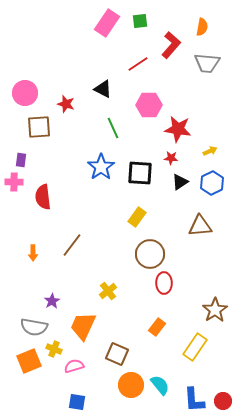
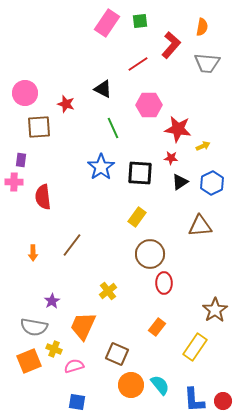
yellow arrow at (210, 151): moved 7 px left, 5 px up
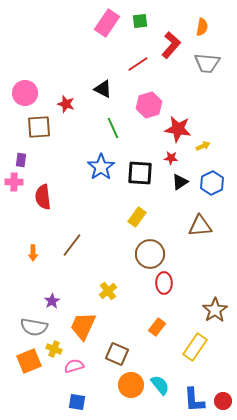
pink hexagon at (149, 105): rotated 15 degrees counterclockwise
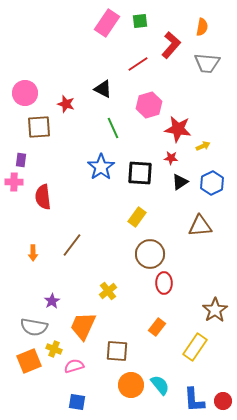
brown square at (117, 354): moved 3 px up; rotated 20 degrees counterclockwise
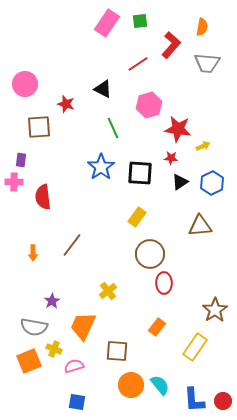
pink circle at (25, 93): moved 9 px up
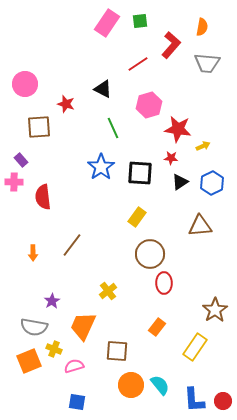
purple rectangle at (21, 160): rotated 48 degrees counterclockwise
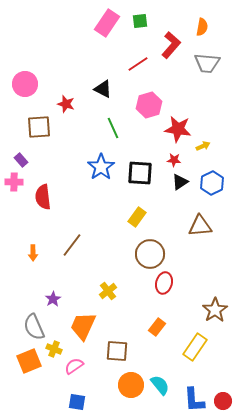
red star at (171, 158): moved 3 px right, 2 px down
red ellipse at (164, 283): rotated 15 degrees clockwise
purple star at (52, 301): moved 1 px right, 2 px up
gray semicircle at (34, 327): rotated 56 degrees clockwise
pink semicircle at (74, 366): rotated 18 degrees counterclockwise
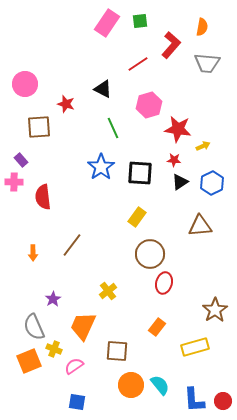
yellow rectangle at (195, 347): rotated 40 degrees clockwise
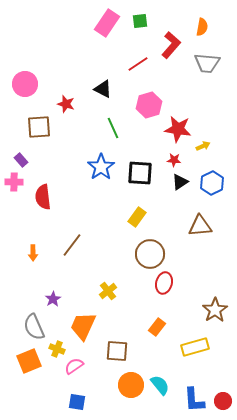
yellow cross at (54, 349): moved 3 px right
